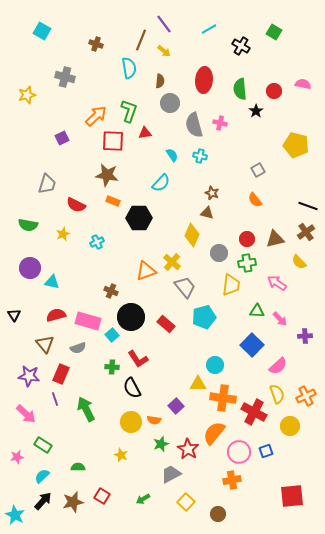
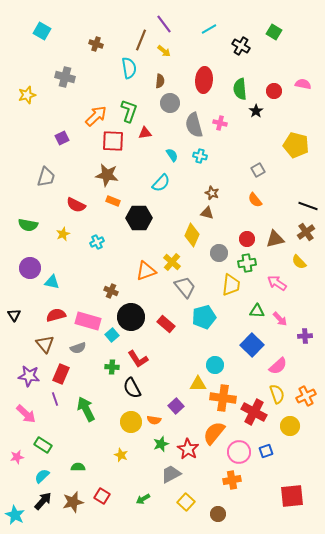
gray trapezoid at (47, 184): moved 1 px left, 7 px up
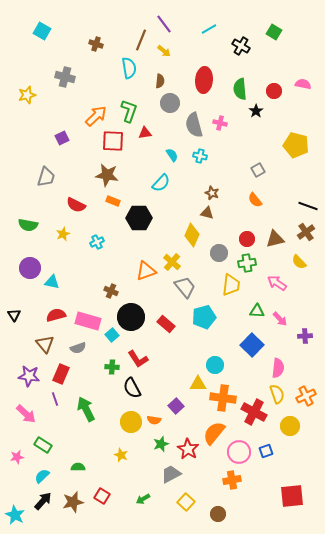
pink semicircle at (278, 366): moved 2 px down; rotated 42 degrees counterclockwise
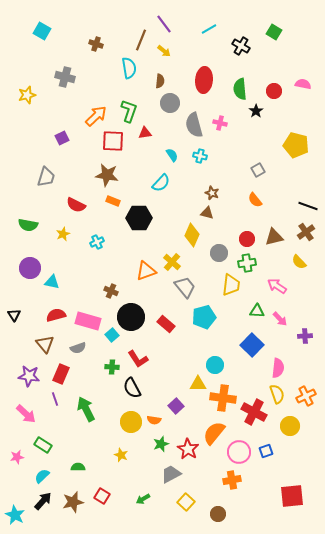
brown triangle at (275, 239): moved 1 px left, 2 px up
pink arrow at (277, 283): moved 3 px down
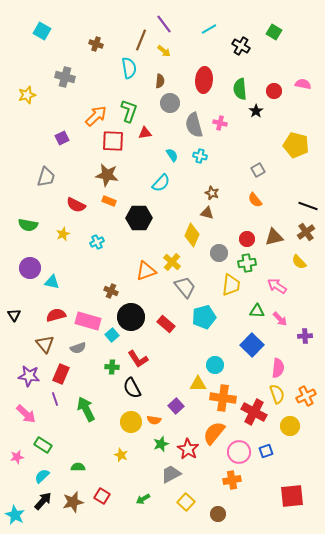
orange rectangle at (113, 201): moved 4 px left
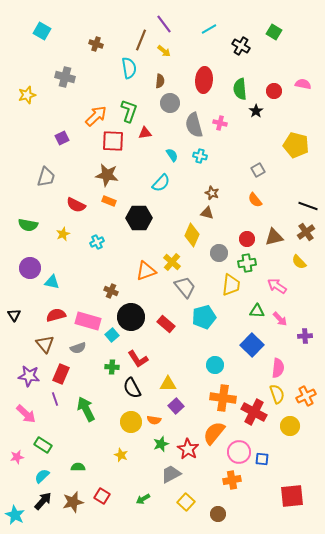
yellow triangle at (198, 384): moved 30 px left
blue square at (266, 451): moved 4 px left, 8 px down; rotated 24 degrees clockwise
